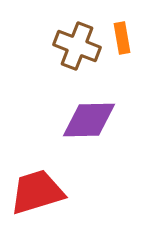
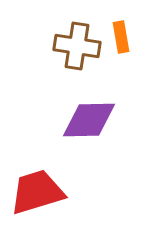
orange rectangle: moved 1 px left, 1 px up
brown cross: rotated 12 degrees counterclockwise
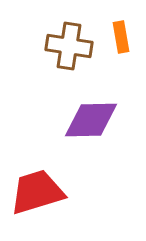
brown cross: moved 8 px left
purple diamond: moved 2 px right
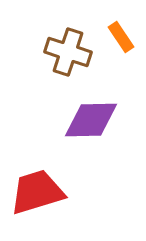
orange rectangle: rotated 24 degrees counterclockwise
brown cross: moved 1 px left, 6 px down; rotated 9 degrees clockwise
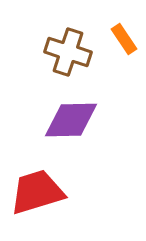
orange rectangle: moved 3 px right, 2 px down
purple diamond: moved 20 px left
